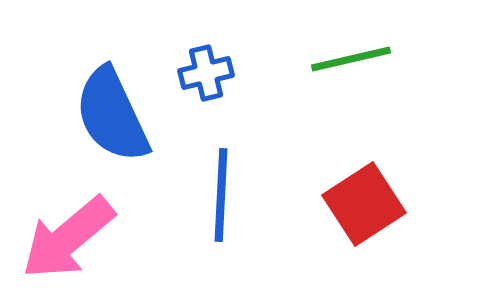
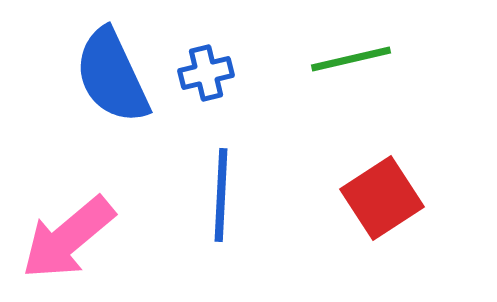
blue semicircle: moved 39 px up
red square: moved 18 px right, 6 px up
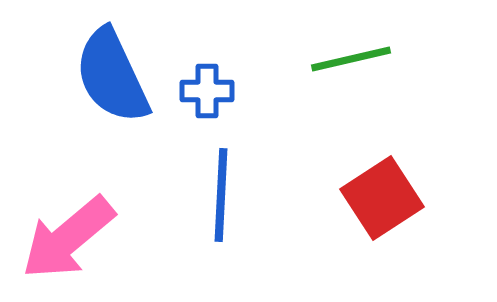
blue cross: moved 1 px right, 18 px down; rotated 14 degrees clockwise
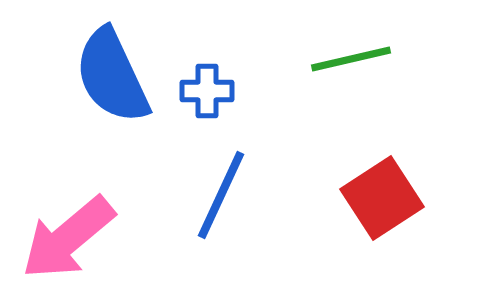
blue line: rotated 22 degrees clockwise
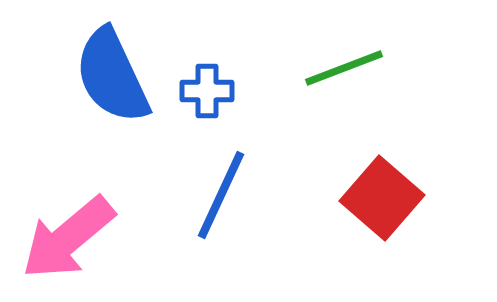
green line: moved 7 px left, 9 px down; rotated 8 degrees counterclockwise
red square: rotated 16 degrees counterclockwise
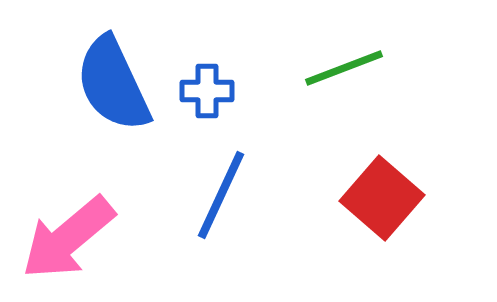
blue semicircle: moved 1 px right, 8 px down
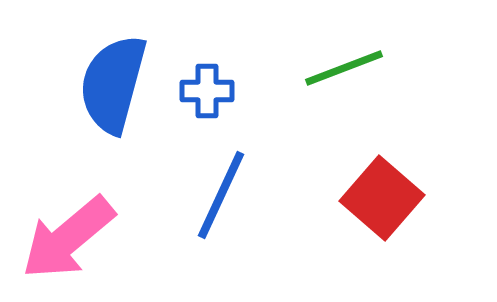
blue semicircle: rotated 40 degrees clockwise
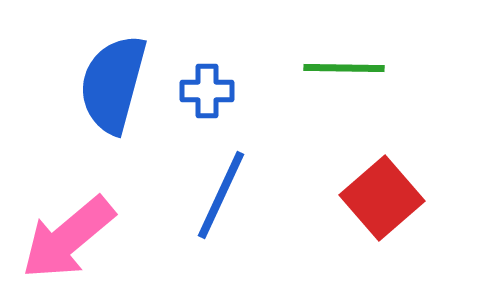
green line: rotated 22 degrees clockwise
red square: rotated 8 degrees clockwise
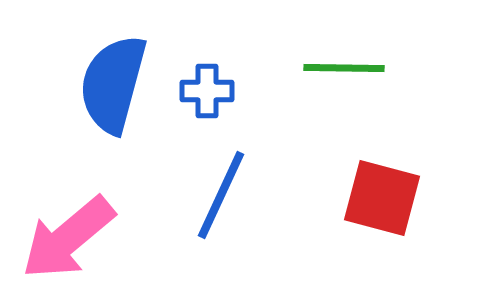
red square: rotated 34 degrees counterclockwise
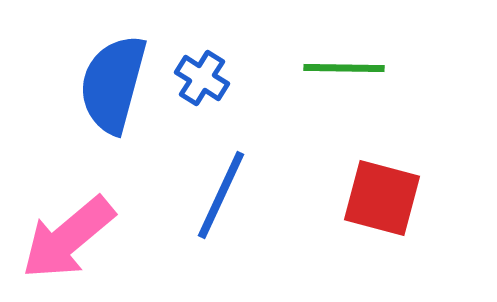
blue cross: moved 5 px left, 13 px up; rotated 32 degrees clockwise
